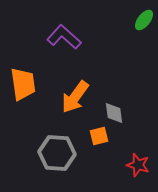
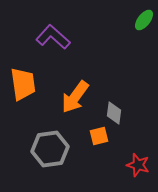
purple L-shape: moved 11 px left
gray diamond: rotated 15 degrees clockwise
gray hexagon: moved 7 px left, 4 px up; rotated 12 degrees counterclockwise
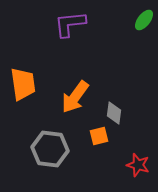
purple L-shape: moved 17 px right, 13 px up; rotated 48 degrees counterclockwise
gray hexagon: rotated 15 degrees clockwise
